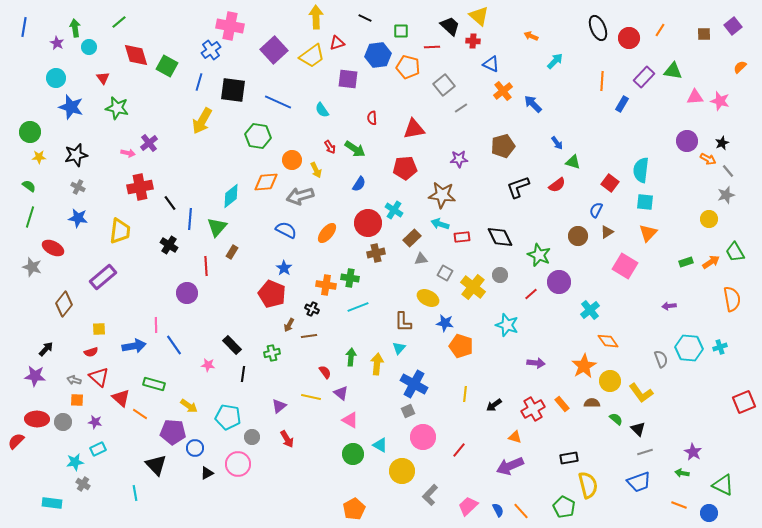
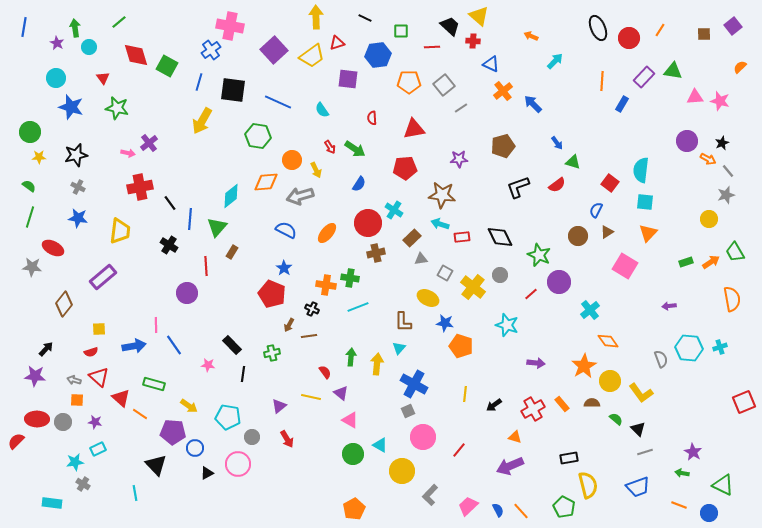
orange pentagon at (408, 67): moved 1 px right, 15 px down; rotated 15 degrees counterclockwise
gray star at (32, 267): rotated 12 degrees counterclockwise
blue trapezoid at (639, 482): moved 1 px left, 5 px down
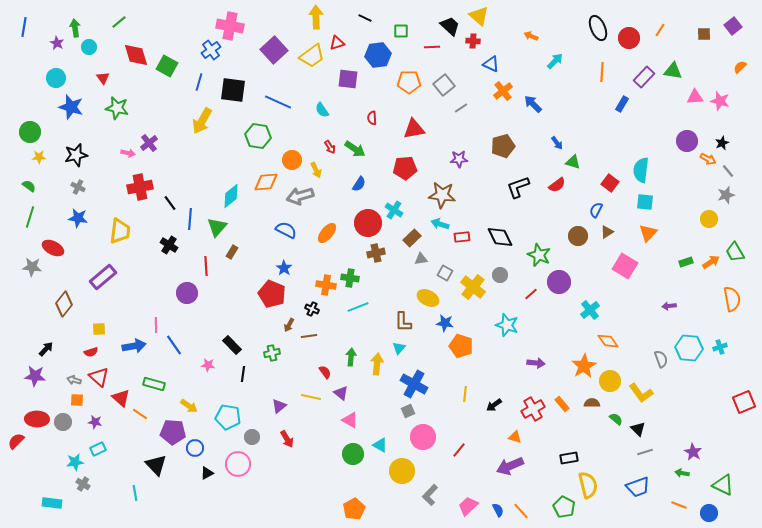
orange line at (602, 81): moved 9 px up
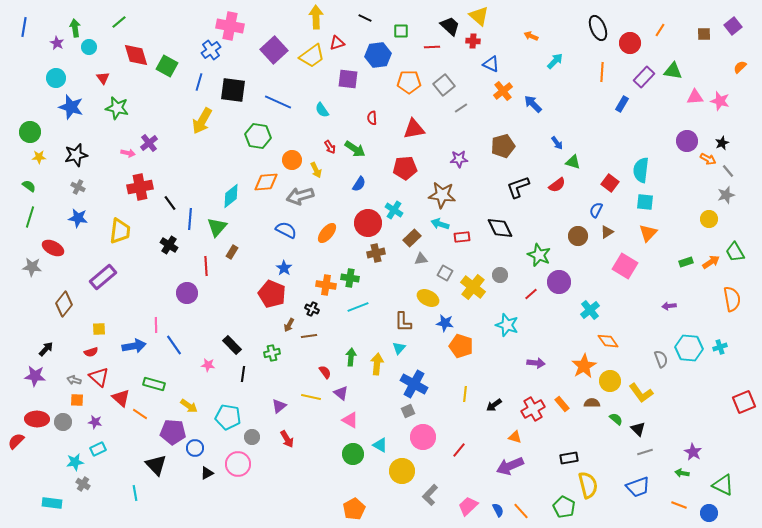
red circle at (629, 38): moved 1 px right, 5 px down
black diamond at (500, 237): moved 9 px up
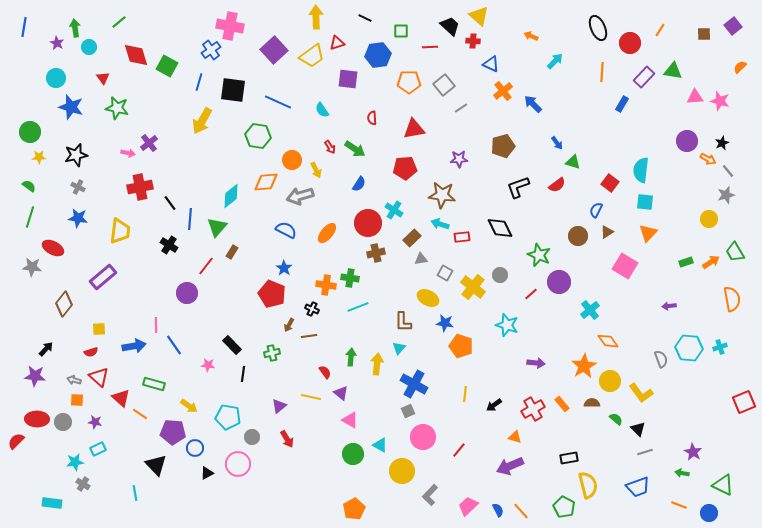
red line at (432, 47): moved 2 px left
red line at (206, 266): rotated 42 degrees clockwise
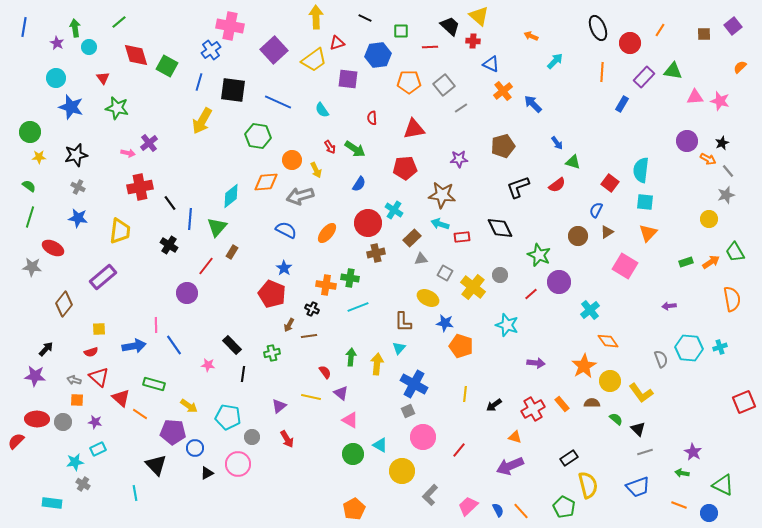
yellow trapezoid at (312, 56): moved 2 px right, 4 px down
black rectangle at (569, 458): rotated 24 degrees counterclockwise
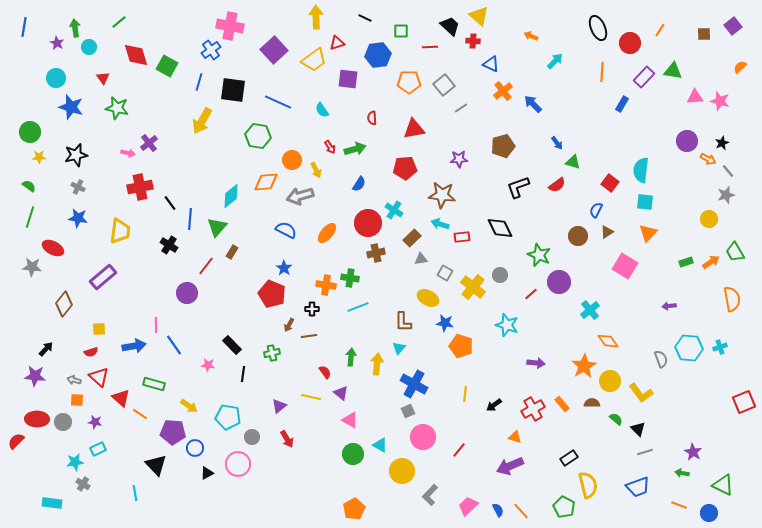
green arrow at (355, 149): rotated 50 degrees counterclockwise
black cross at (312, 309): rotated 24 degrees counterclockwise
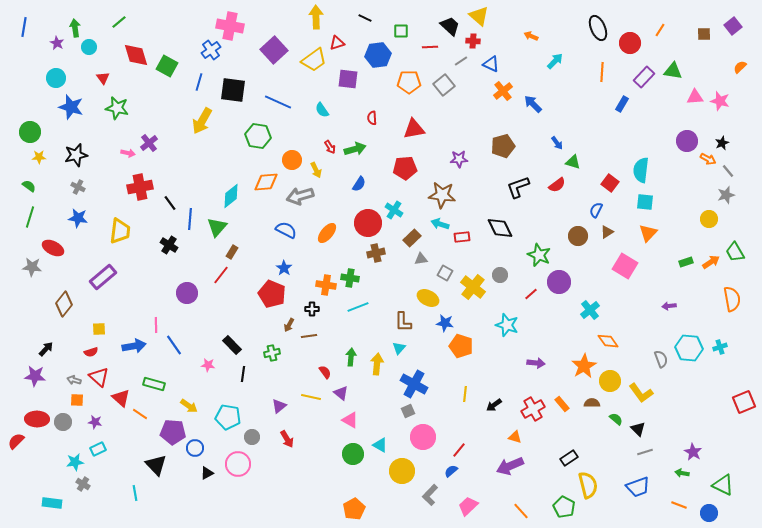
gray line at (461, 108): moved 47 px up
red line at (206, 266): moved 15 px right, 9 px down
blue semicircle at (498, 510): moved 47 px left, 39 px up; rotated 104 degrees counterclockwise
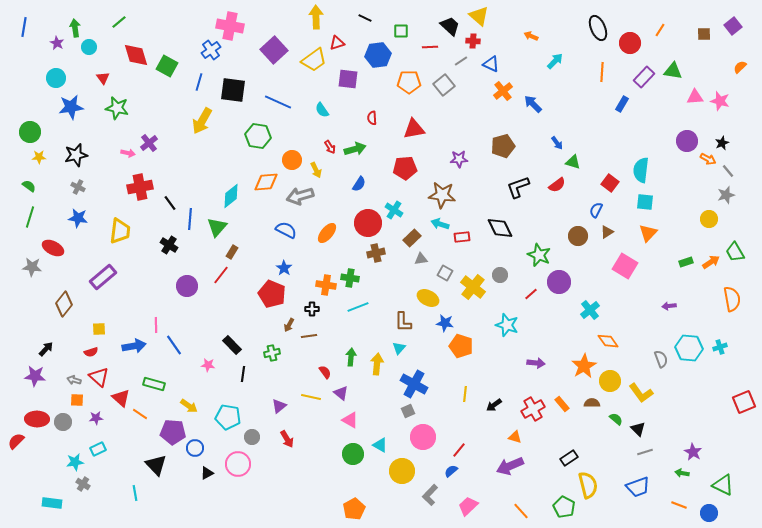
blue star at (71, 107): rotated 25 degrees counterclockwise
purple circle at (187, 293): moved 7 px up
purple star at (95, 422): moved 1 px right, 4 px up; rotated 16 degrees counterclockwise
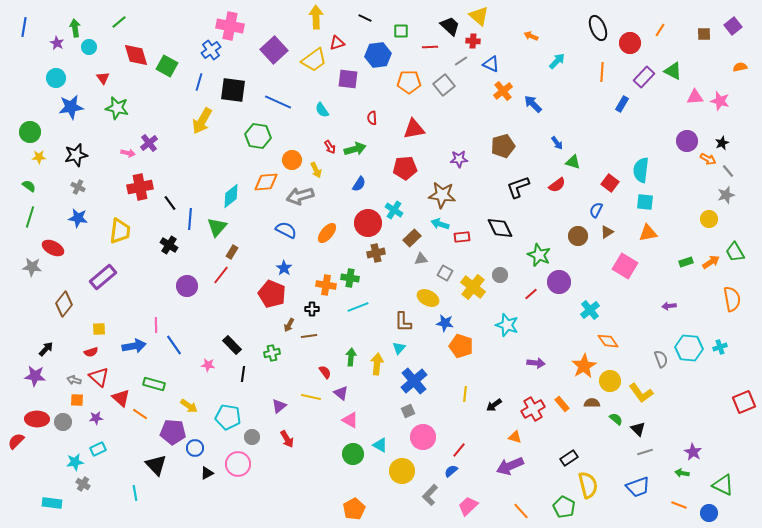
cyan arrow at (555, 61): moved 2 px right
orange semicircle at (740, 67): rotated 32 degrees clockwise
green triangle at (673, 71): rotated 18 degrees clockwise
orange triangle at (648, 233): rotated 36 degrees clockwise
blue cross at (414, 384): moved 3 px up; rotated 20 degrees clockwise
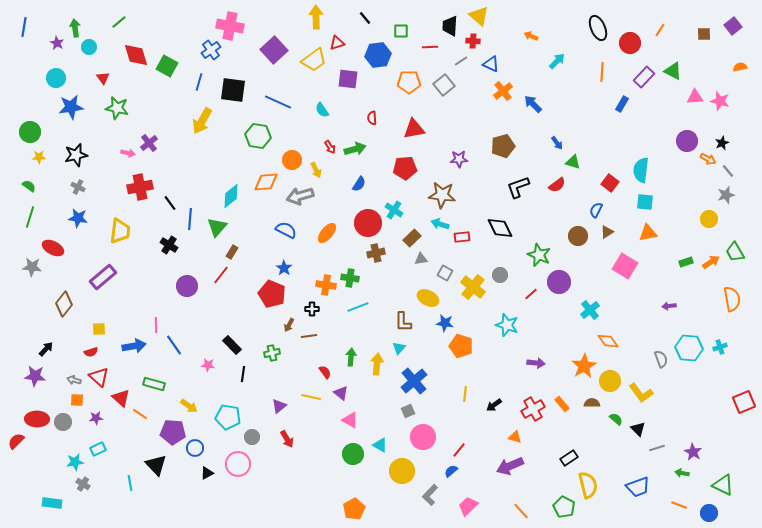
black line at (365, 18): rotated 24 degrees clockwise
black trapezoid at (450, 26): rotated 130 degrees counterclockwise
gray line at (645, 452): moved 12 px right, 4 px up
cyan line at (135, 493): moved 5 px left, 10 px up
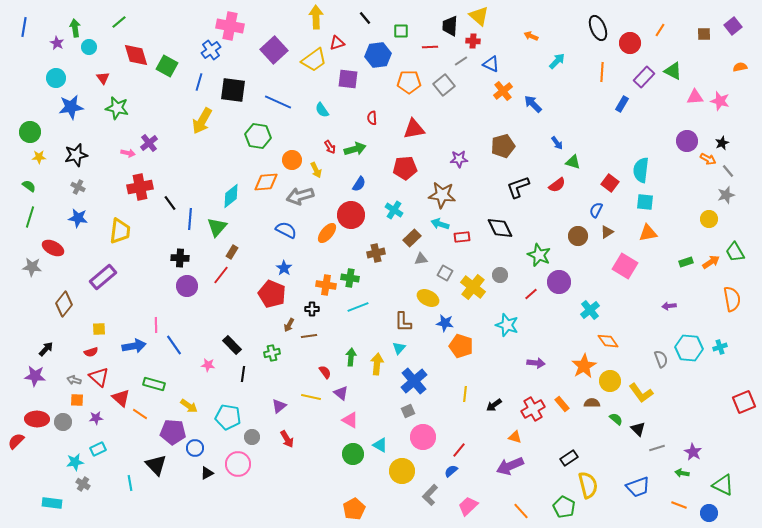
red circle at (368, 223): moved 17 px left, 8 px up
black cross at (169, 245): moved 11 px right, 13 px down; rotated 30 degrees counterclockwise
